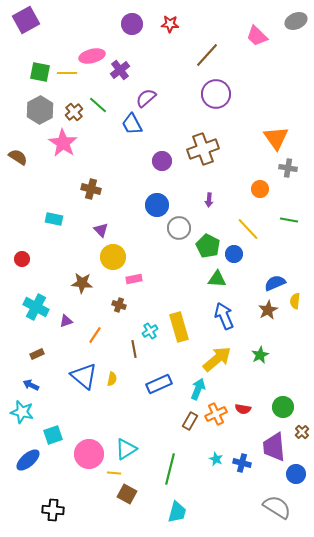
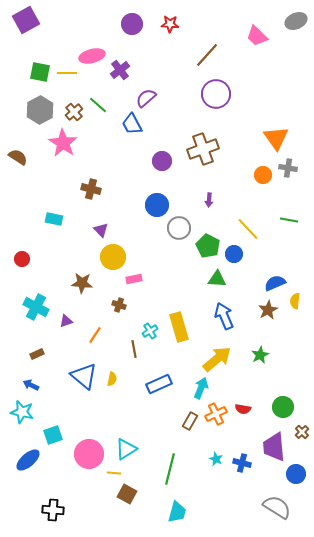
orange circle at (260, 189): moved 3 px right, 14 px up
cyan arrow at (198, 389): moved 3 px right, 1 px up
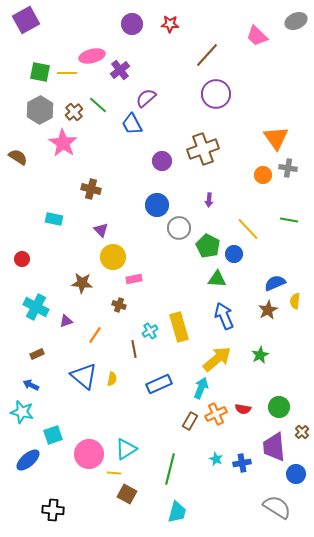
green circle at (283, 407): moved 4 px left
blue cross at (242, 463): rotated 24 degrees counterclockwise
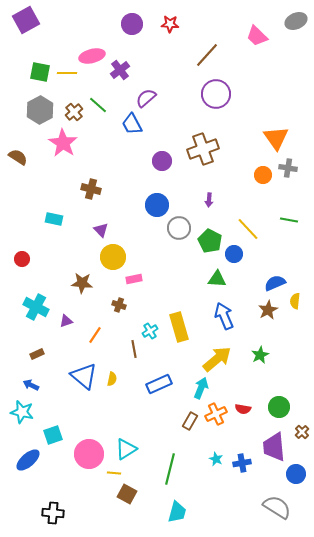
green pentagon at (208, 246): moved 2 px right, 5 px up
black cross at (53, 510): moved 3 px down
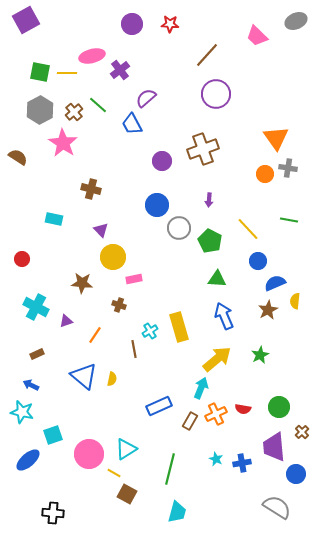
orange circle at (263, 175): moved 2 px right, 1 px up
blue circle at (234, 254): moved 24 px right, 7 px down
blue rectangle at (159, 384): moved 22 px down
yellow line at (114, 473): rotated 24 degrees clockwise
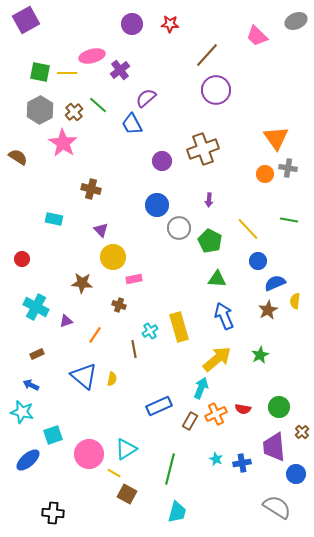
purple circle at (216, 94): moved 4 px up
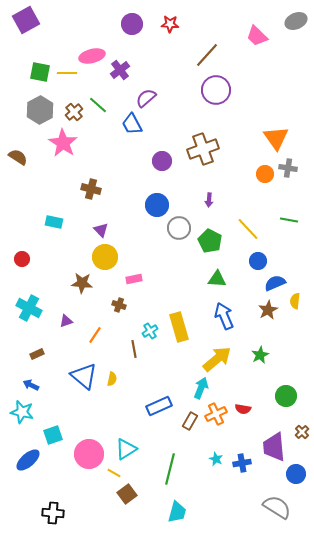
cyan rectangle at (54, 219): moved 3 px down
yellow circle at (113, 257): moved 8 px left
cyan cross at (36, 307): moved 7 px left, 1 px down
green circle at (279, 407): moved 7 px right, 11 px up
brown square at (127, 494): rotated 24 degrees clockwise
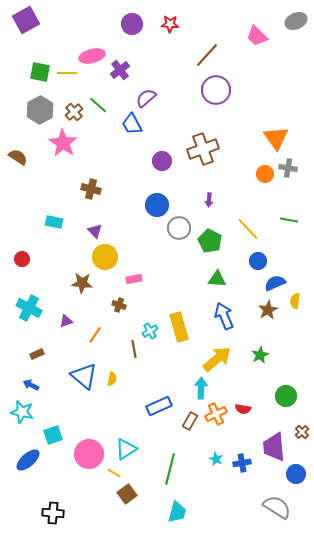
purple triangle at (101, 230): moved 6 px left, 1 px down
cyan arrow at (201, 388): rotated 20 degrees counterclockwise
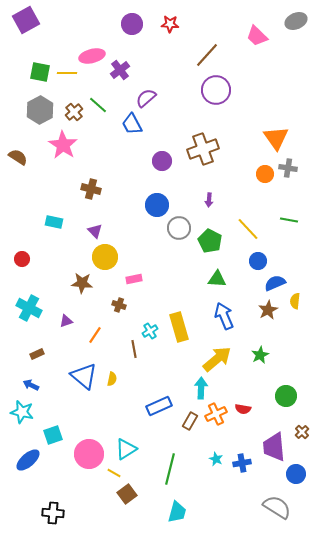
pink star at (63, 143): moved 2 px down
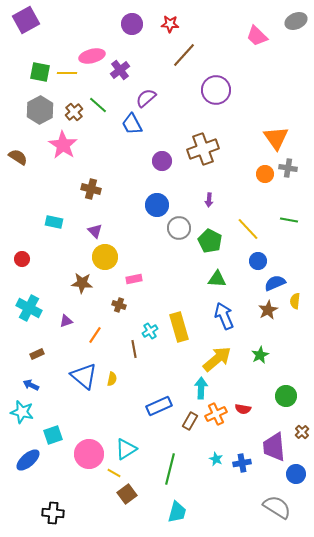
brown line at (207, 55): moved 23 px left
